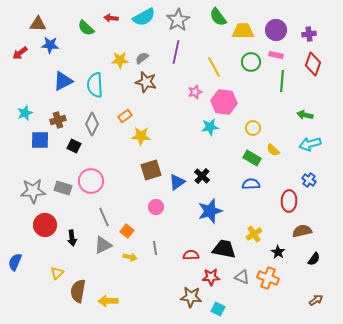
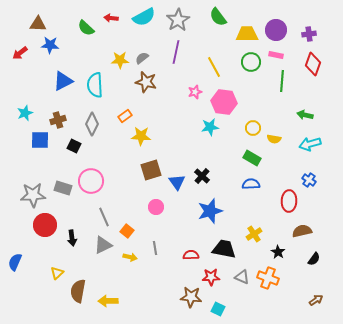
yellow trapezoid at (243, 31): moved 4 px right, 3 px down
yellow semicircle at (273, 150): moved 1 px right, 11 px up; rotated 32 degrees counterclockwise
blue triangle at (177, 182): rotated 30 degrees counterclockwise
gray star at (33, 191): moved 4 px down
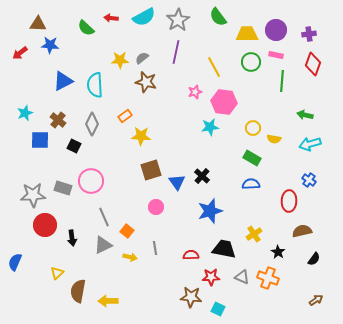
brown cross at (58, 120): rotated 35 degrees counterclockwise
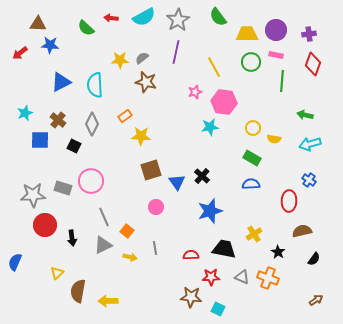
blue triangle at (63, 81): moved 2 px left, 1 px down
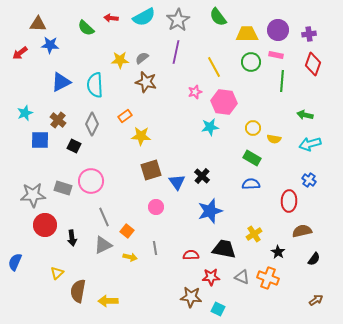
purple circle at (276, 30): moved 2 px right
